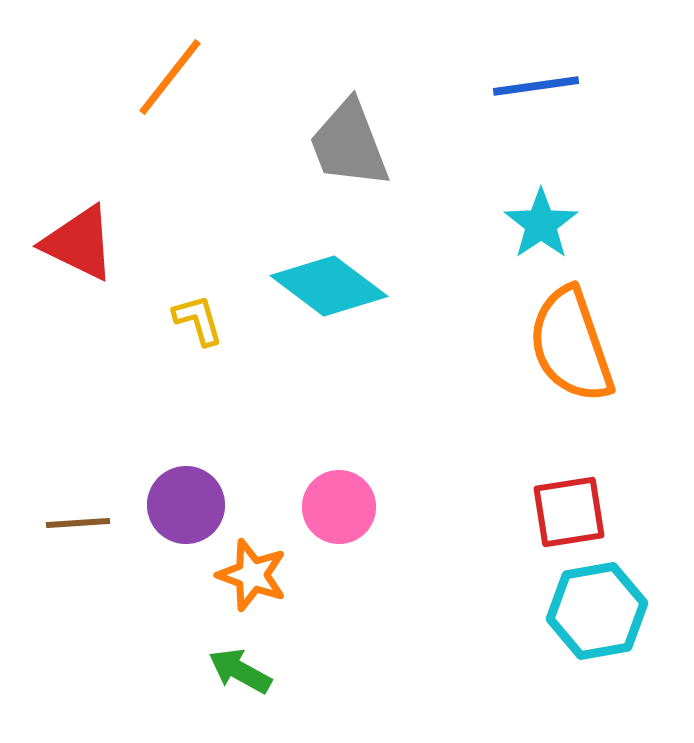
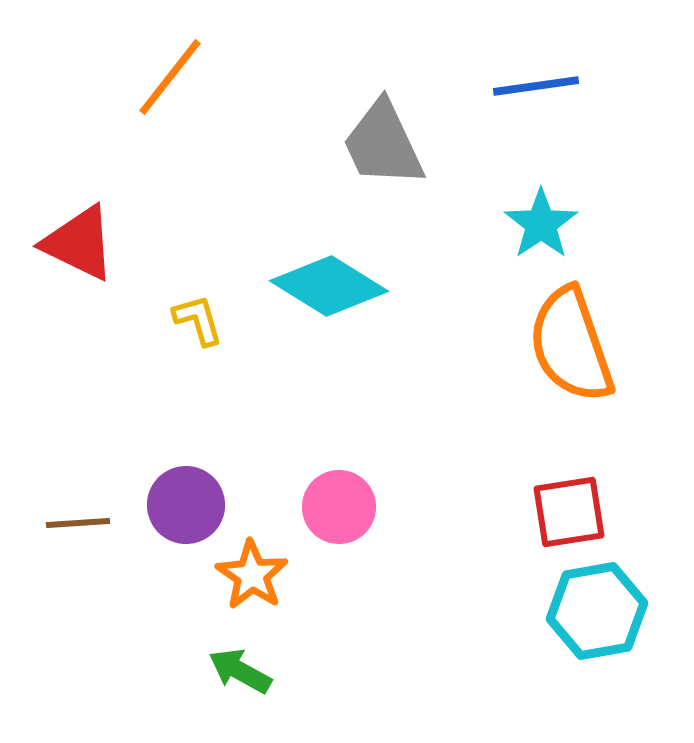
gray trapezoid: moved 34 px right; rotated 4 degrees counterclockwise
cyan diamond: rotated 5 degrees counterclockwise
orange star: rotated 14 degrees clockwise
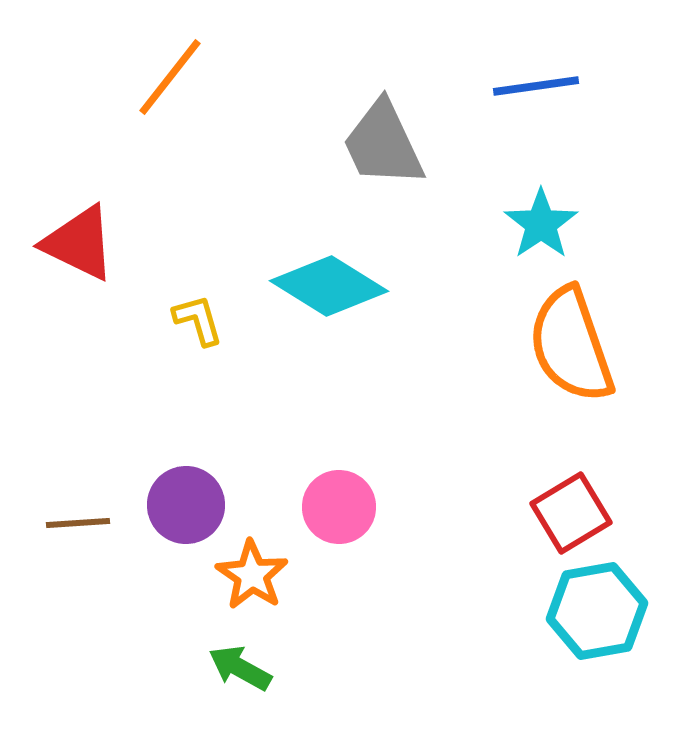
red square: moved 2 px right, 1 px down; rotated 22 degrees counterclockwise
green arrow: moved 3 px up
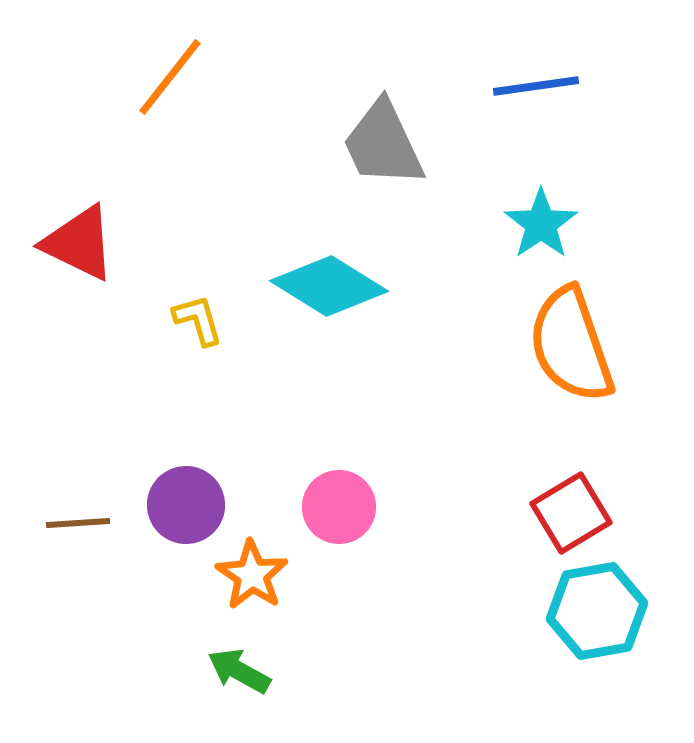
green arrow: moved 1 px left, 3 px down
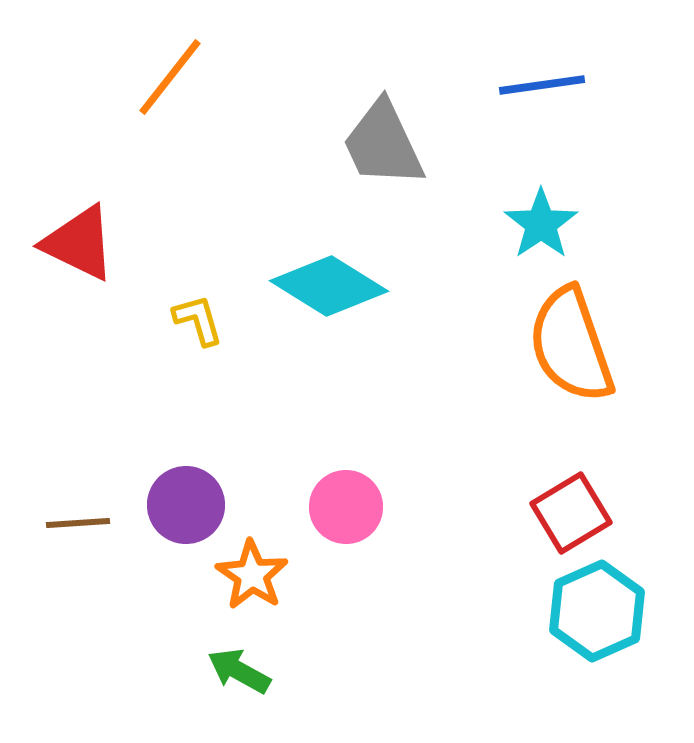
blue line: moved 6 px right, 1 px up
pink circle: moved 7 px right
cyan hexagon: rotated 14 degrees counterclockwise
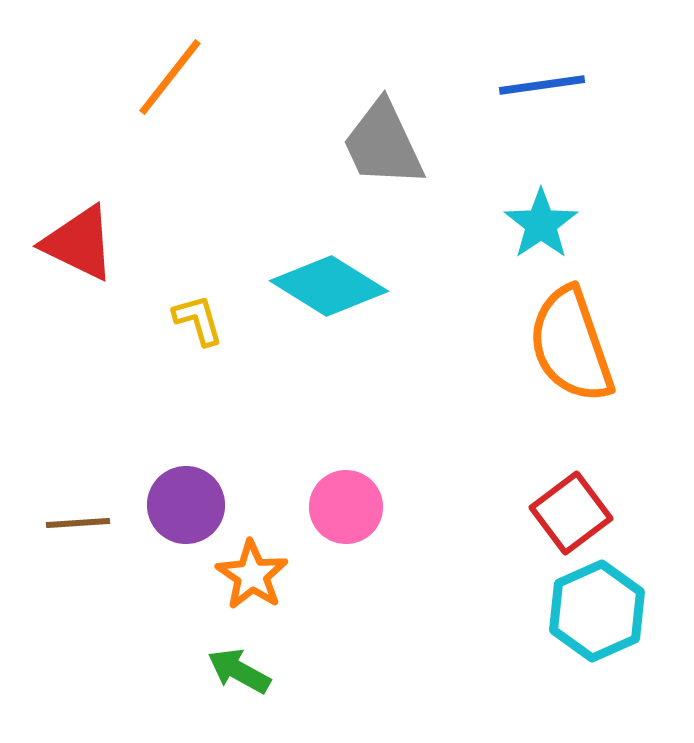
red square: rotated 6 degrees counterclockwise
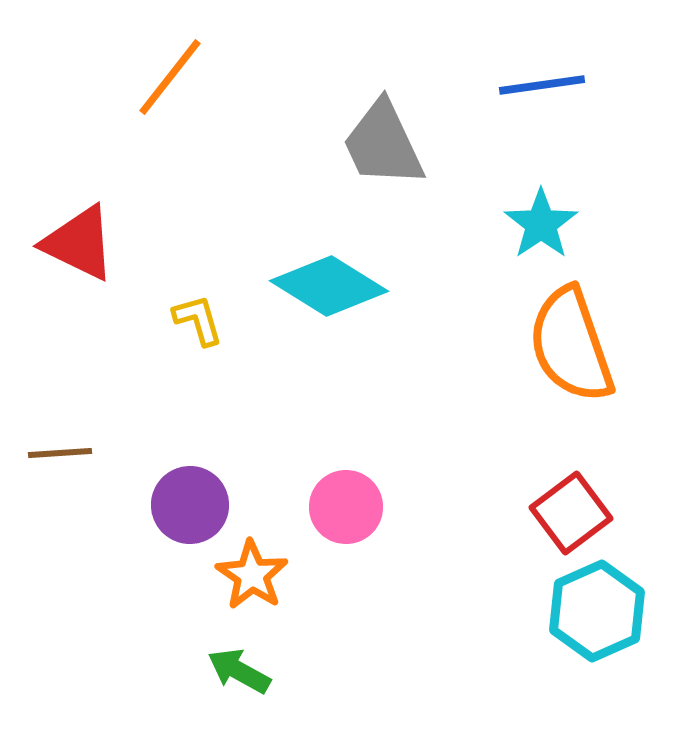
purple circle: moved 4 px right
brown line: moved 18 px left, 70 px up
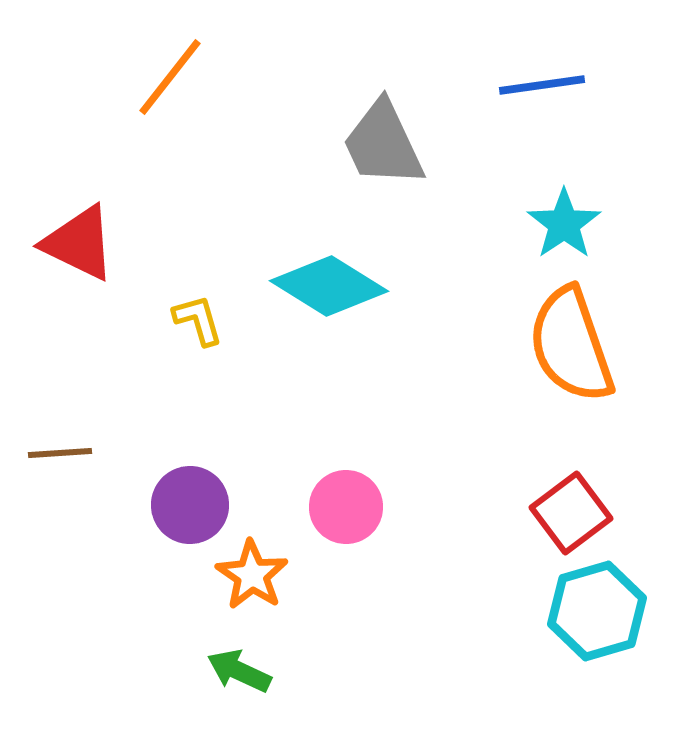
cyan star: moved 23 px right
cyan hexagon: rotated 8 degrees clockwise
green arrow: rotated 4 degrees counterclockwise
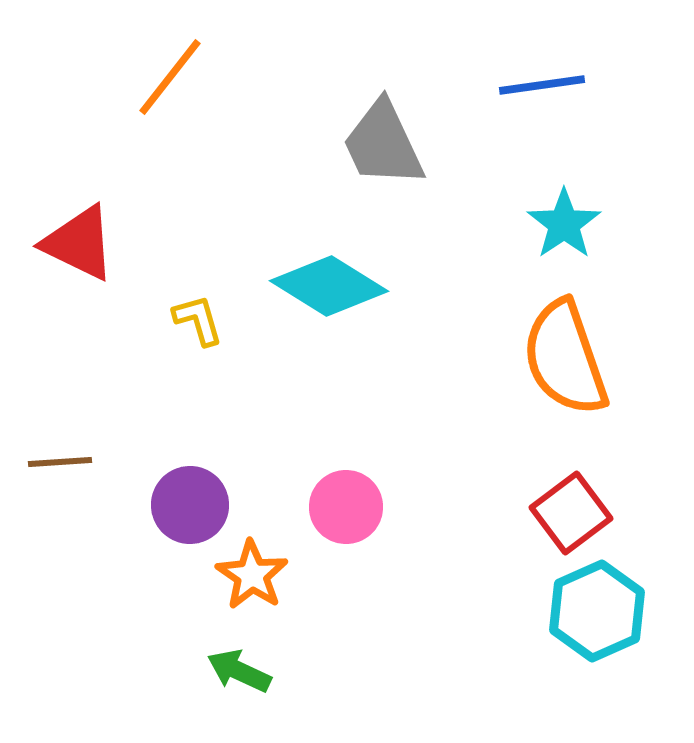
orange semicircle: moved 6 px left, 13 px down
brown line: moved 9 px down
cyan hexagon: rotated 8 degrees counterclockwise
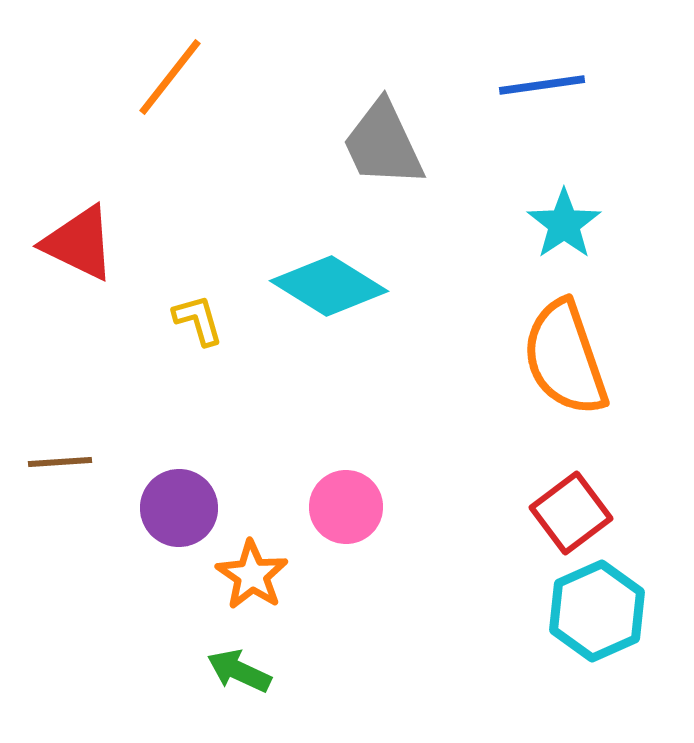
purple circle: moved 11 px left, 3 px down
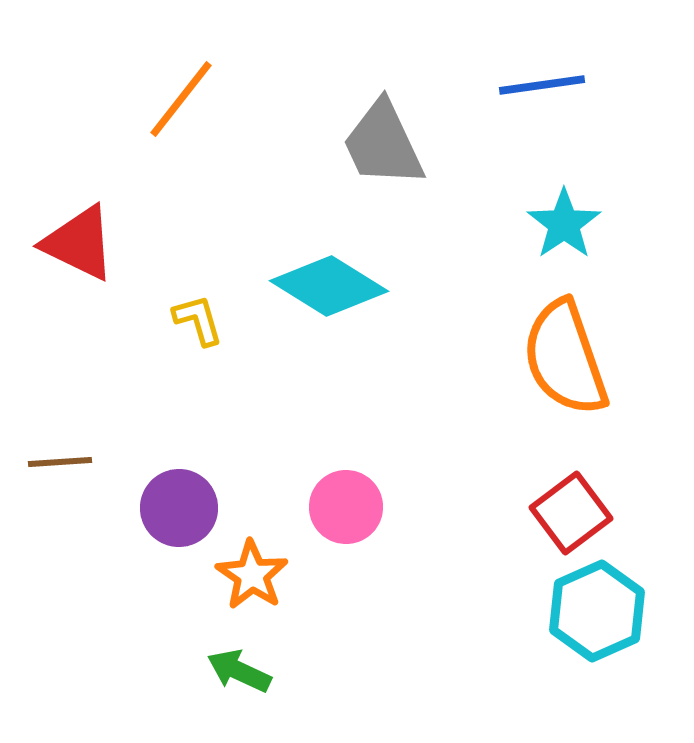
orange line: moved 11 px right, 22 px down
